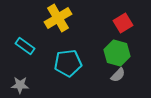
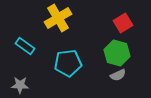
gray semicircle: rotated 21 degrees clockwise
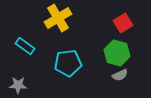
gray semicircle: moved 2 px right
gray star: moved 2 px left
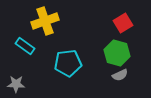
yellow cross: moved 13 px left, 3 px down; rotated 12 degrees clockwise
gray star: moved 2 px left, 1 px up
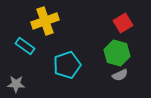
cyan pentagon: moved 1 px left, 2 px down; rotated 12 degrees counterclockwise
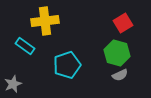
yellow cross: rotated 12 degrees clockwise
gray star: moved 3 px left; rotated 24 degrees counterclockwise
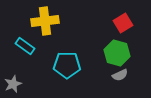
cyan pentagon: rotated 20 degrees clockwise
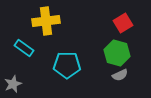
yellow cross: moved 1 px right
cyan rectangle: moved 1 px left, 2 px down
